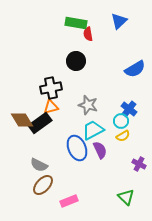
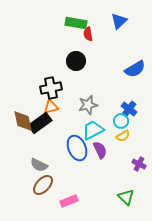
gray star: rotated 30 degrees counterclockwise
brown diamond: moved 1 px right, 1 px down; rotated 20 degrees clockwise
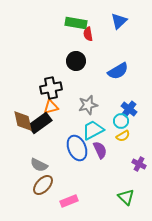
blue semicircle: moved 17 px left, 2 px down
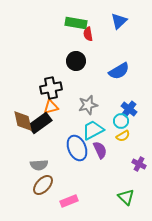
blue semicircle: moved 1 px right
gray semicircle: rotated 30 degrees counterclockwise
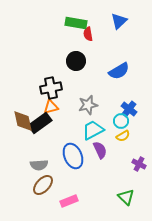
blue ellipse: moved 4 px left, 8 px down
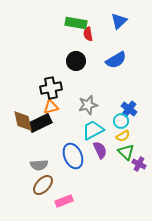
blue semicircle: moved 3 px left, 11 px up
black rectangle: rotated 10 degrees clockwise
green triangle: moved 45 px up
pink rectangle: moved 5 px left
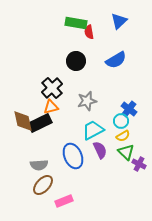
red semicircle: moved 1 px right, 2 px up
black cross: moved 1 px right; rotated 30 degrees counterclockwise
gray star: moved 1 px left, 4 px up
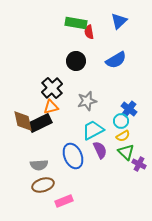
brown ellipse: rotated 30 degrees clockwise
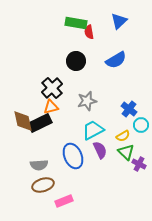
cyan circle: moved 20 px right, 4 px down
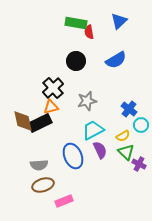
black cross: moved 1 px right
